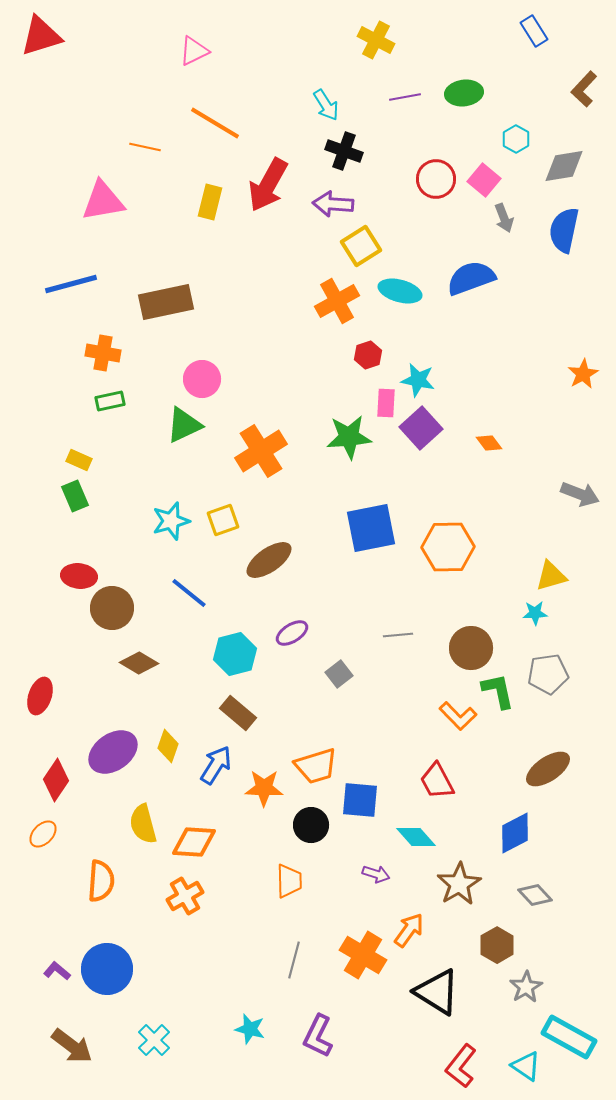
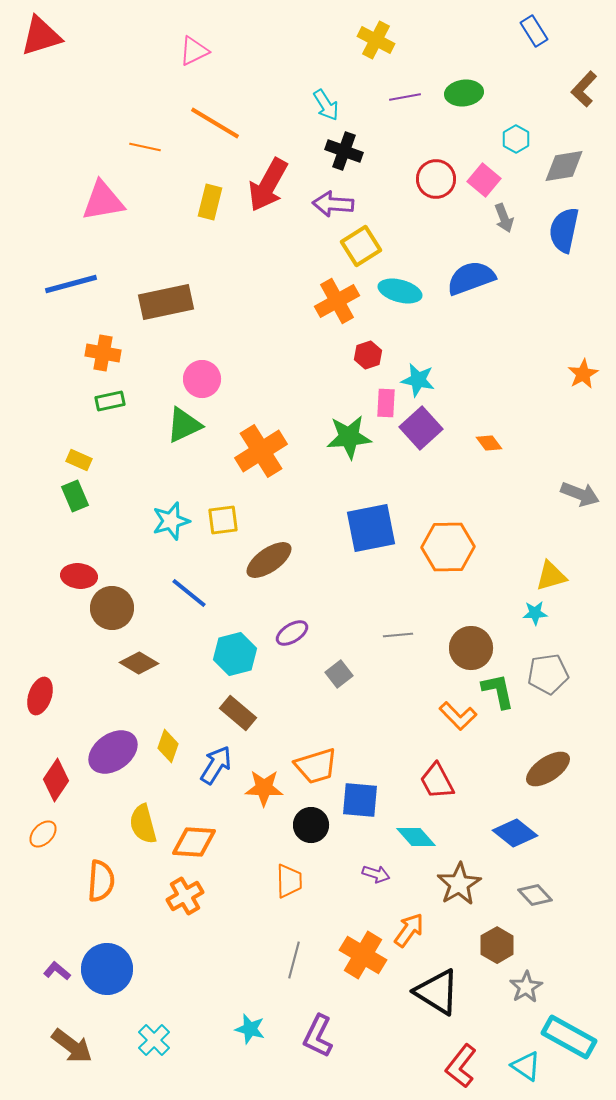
yellow square at (223, 520): rotated 12 degrees clockwise
blue diamond at (515, 833): rotated 66 degrees clockwise
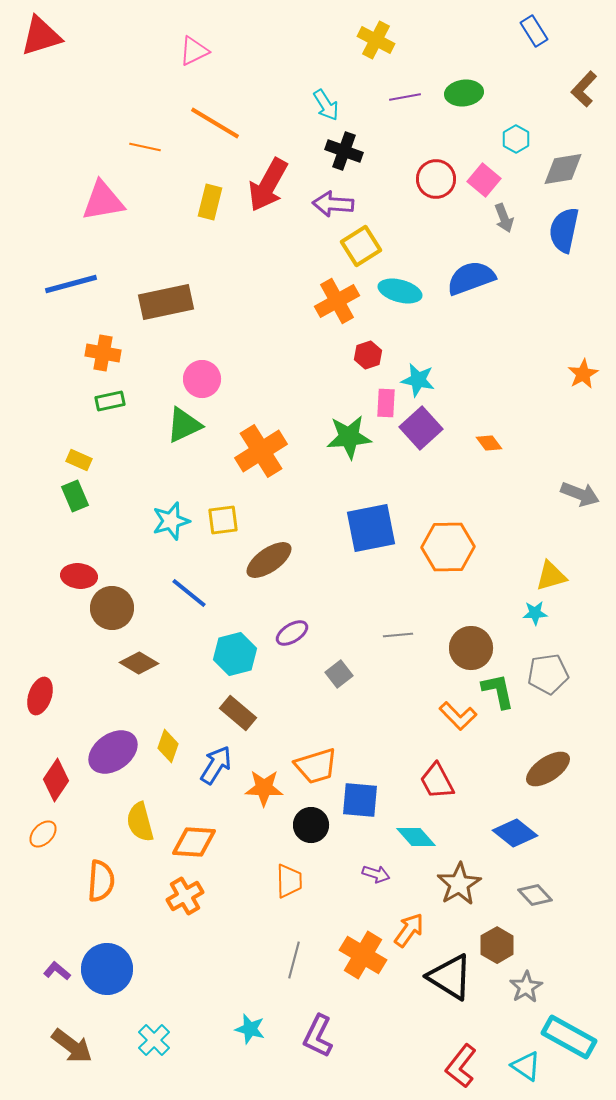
gray diamond at (564, 166): moved 1 px left, 3 px down
yellow semicircle at (143, 824): moved 3 px left, 2 px up
black triangle at (437, 992): moved 13 px right, 15 px up
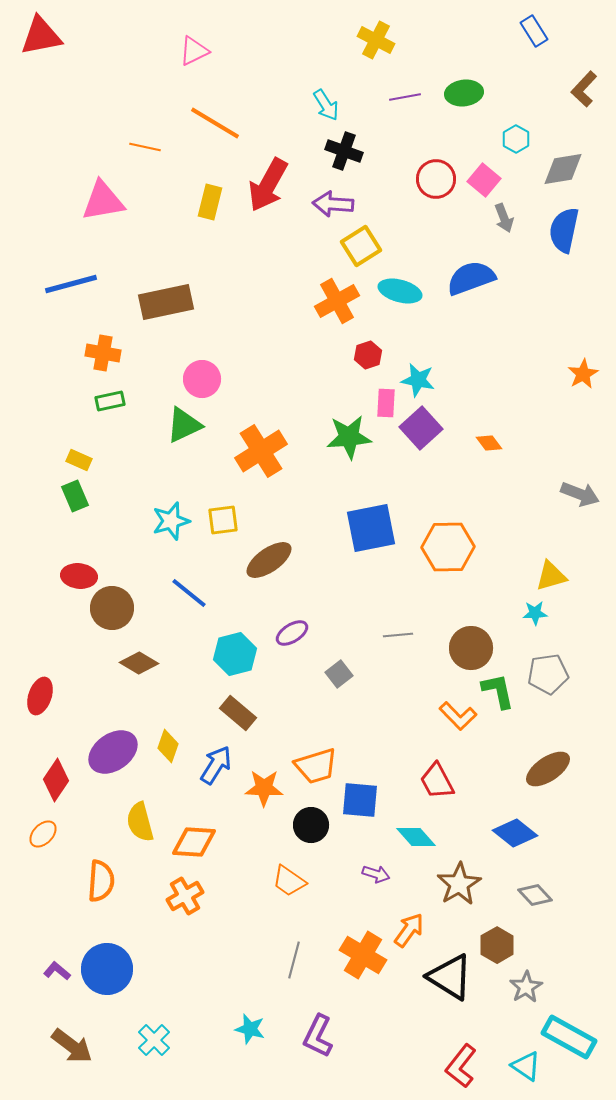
red triangle at (41, 36): rotated 6 degrees clockwise
orange trapezoid at (289, 881): rotated 126 degrees clockwise
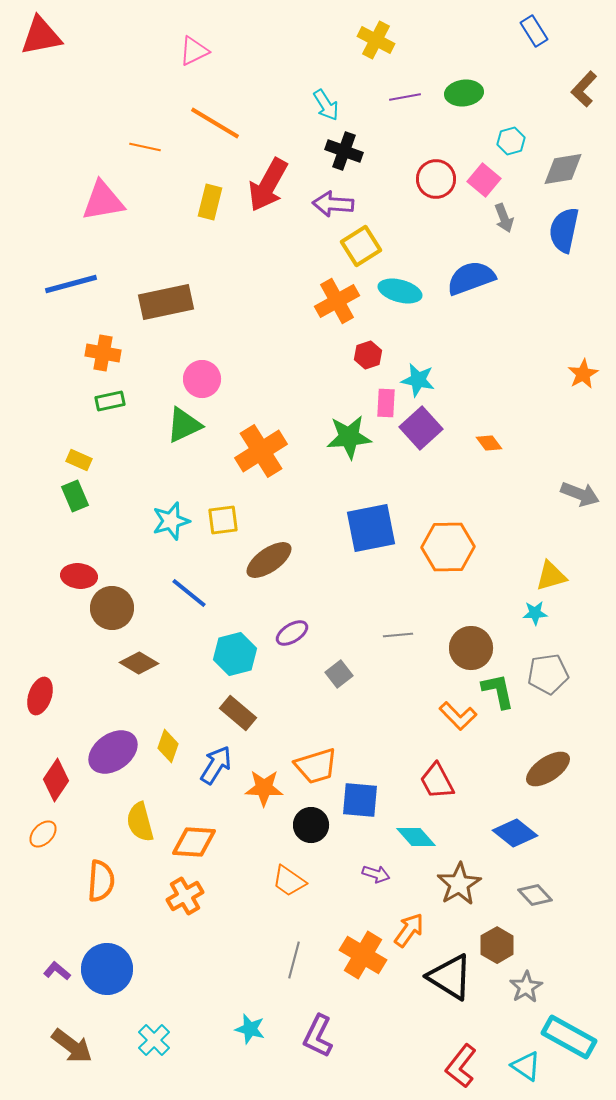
cyan hexagon at (516, 139): moved 5 px left, 2 px down; rotated 16 degrees clockwise
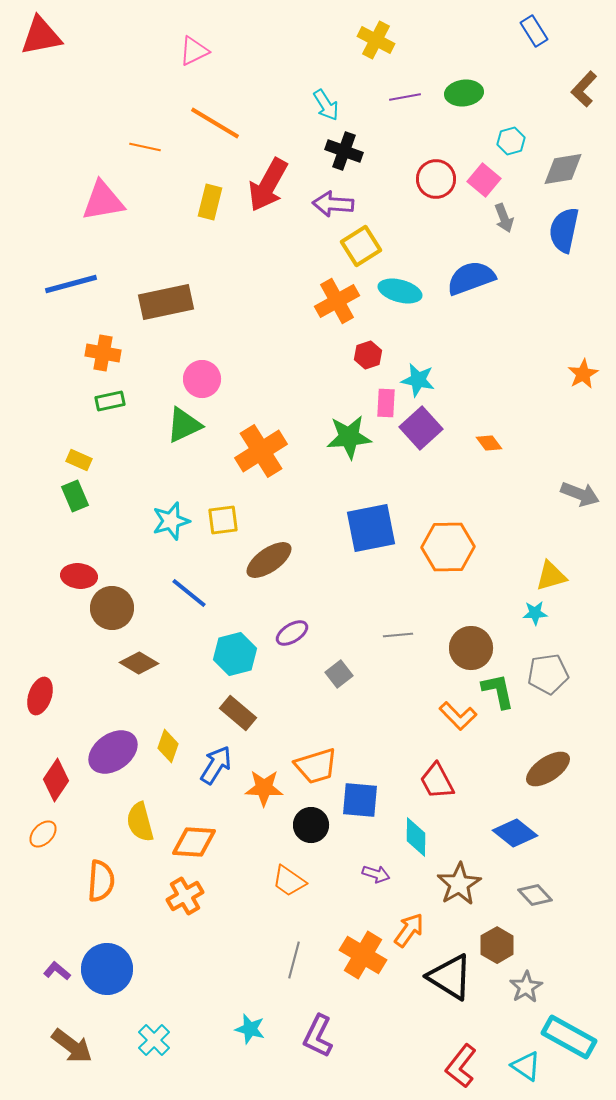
cyan diamond at (416, 837): rotated 42 degrees clockwise
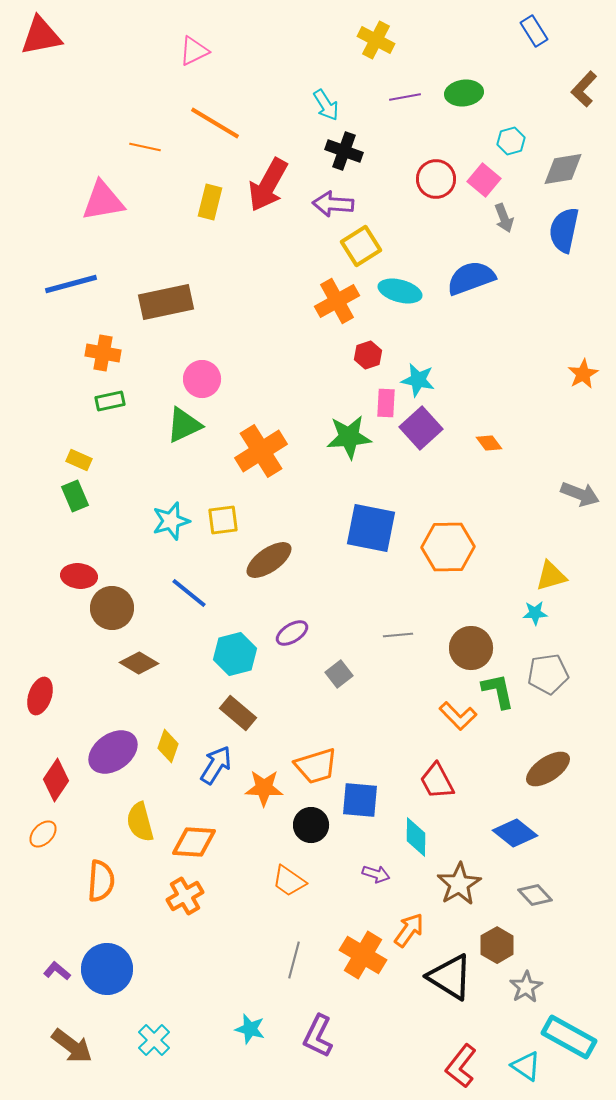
blue square at (371, 528): rotated 22 degrees clockwise
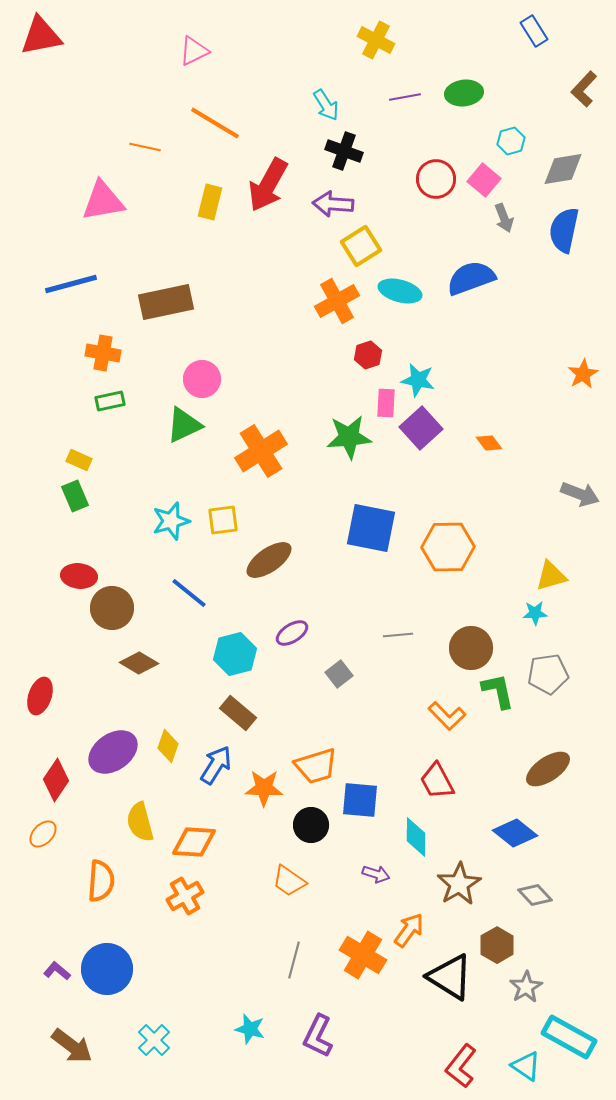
orange L-shape at (458, 716): moved 11 px left
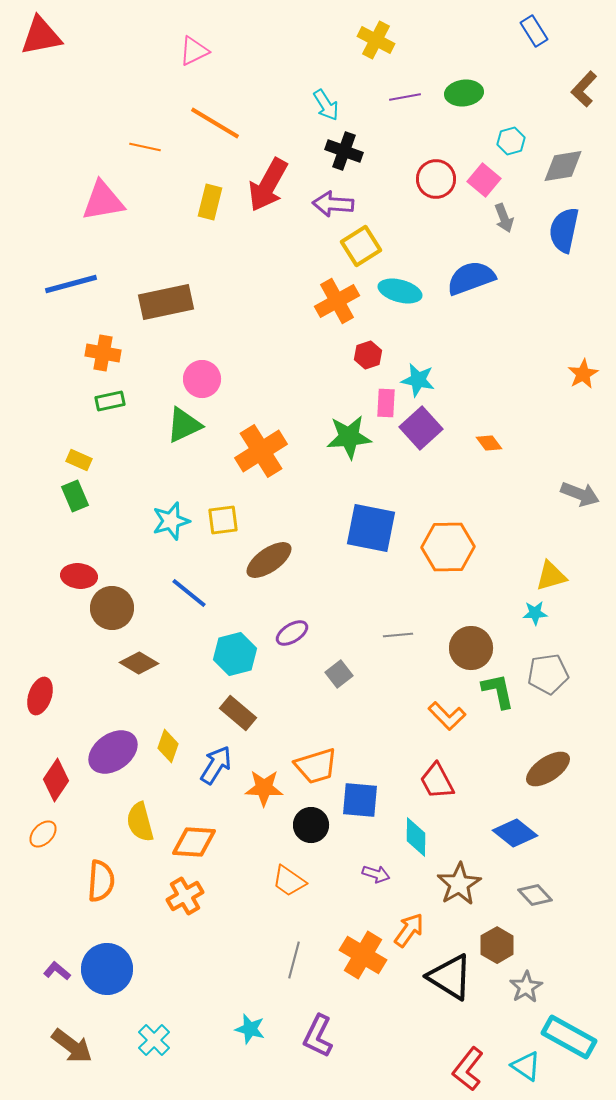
gray diamond at (563, 169): moved 3 px up
red L-shape at (461, 1066): moved 7 px right, 3 px down
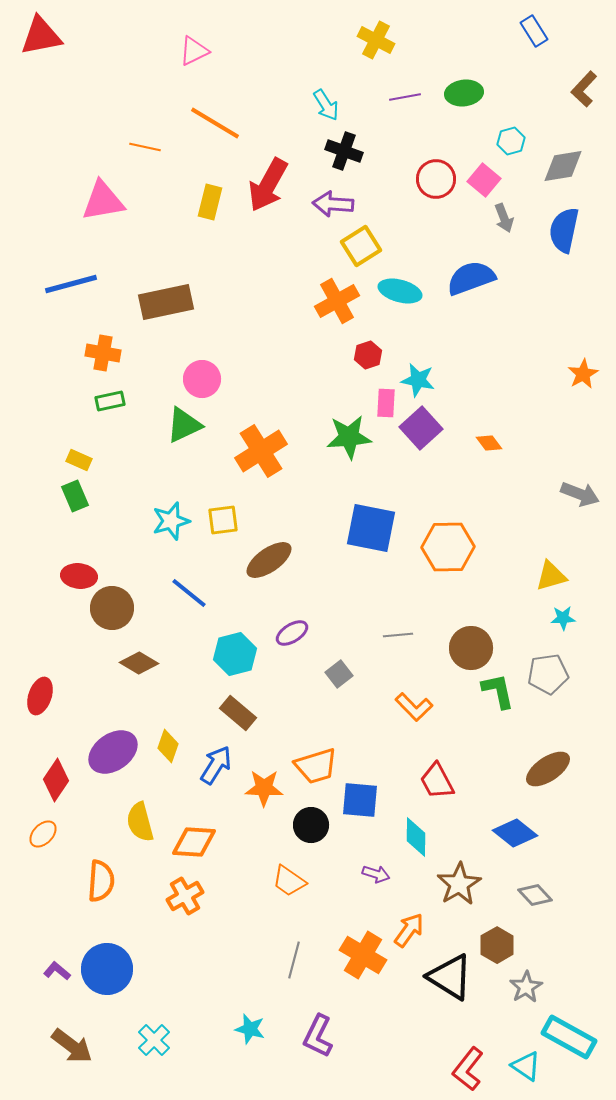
cyan star at (535, 613): moved 28 px right, 5 px down
orange L-shape at (447, 716): moved 33 px left, 9 px up
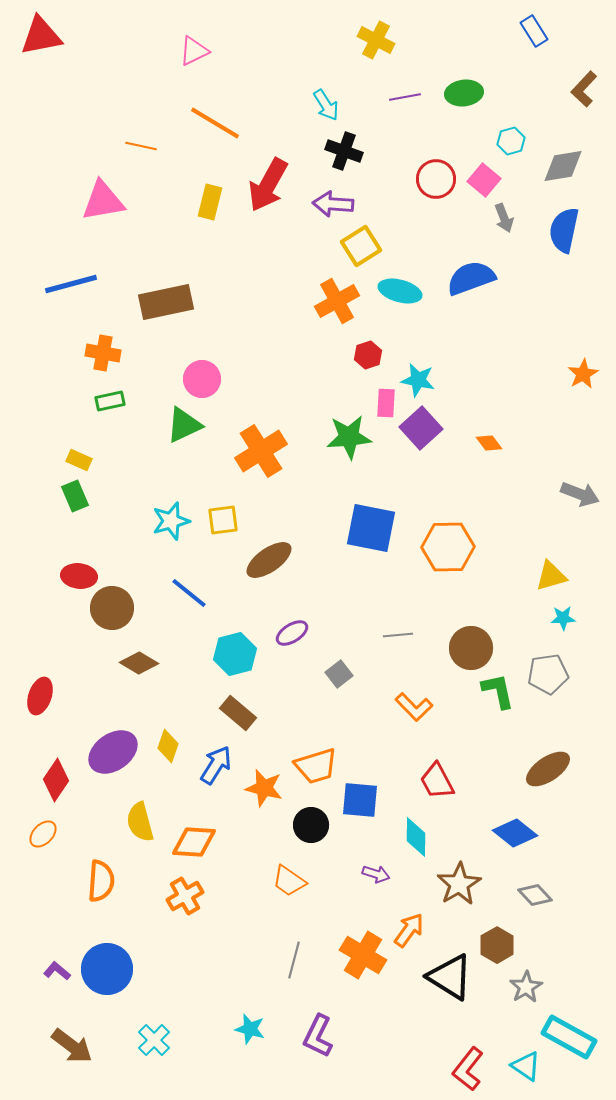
orange line at (145, 147): moved 4 px left, 1 px up
orange star at (264, 788): rotated 12 degrees clockwise
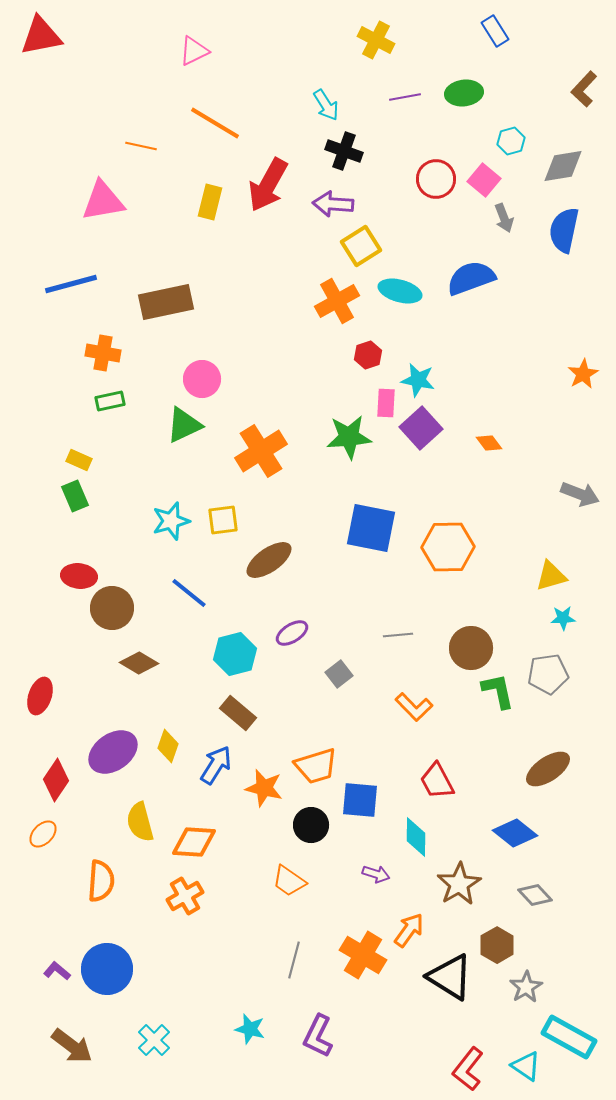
blue rectangle at (534, 31): moved 39 px left
